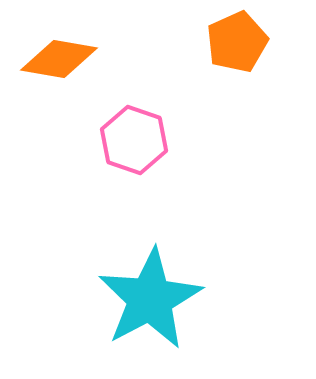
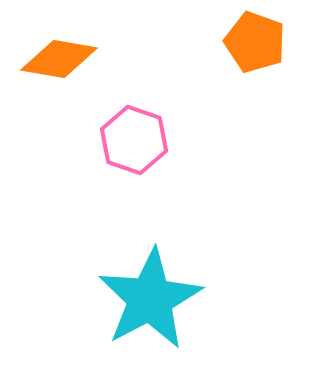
orange pentagon: moved 18 px right; rotated 28 degrees counterclockwise
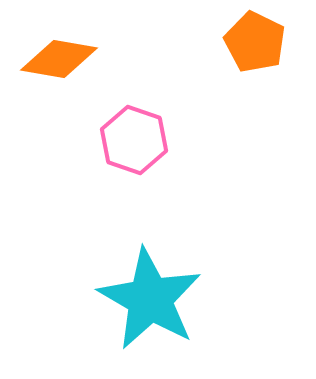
orange pentagon: rotated 6 degrees clockwise
cyan star: rotated 14 degrees counterclockwise
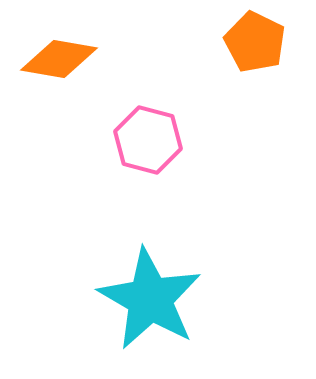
pink hexagon: moved 14 px right; rotated 4 degrees counterclockwise
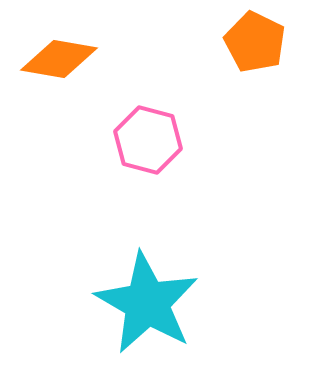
cyan star: moved 3 px left, 4 px down
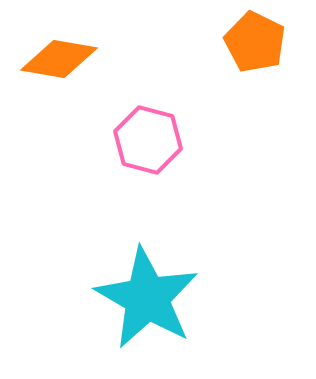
cyan star: moved 5 px up
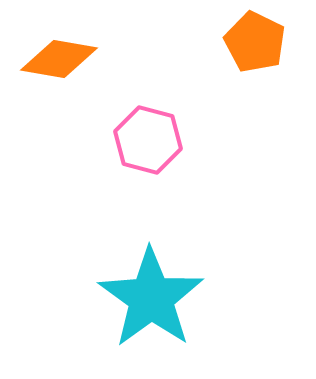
cyan star: moved 4 px right; rotated 6 degrees clockwise
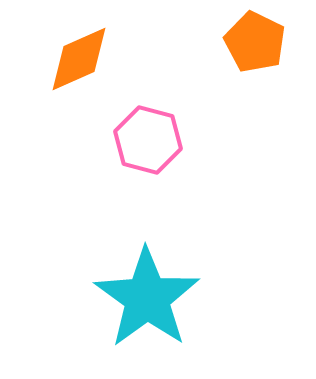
orange diamond: moved 20 px right; rotated 34 degrees counterclockwise
cyan star: moved 4 px left
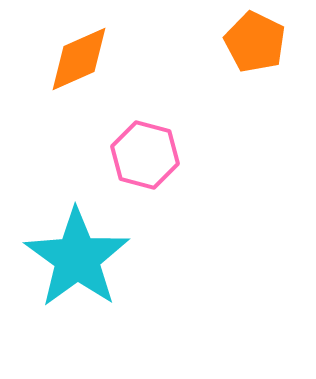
pink hexagon: moved 3 px left, 15 px down
cyan star: moved 70 px left, 40 px up
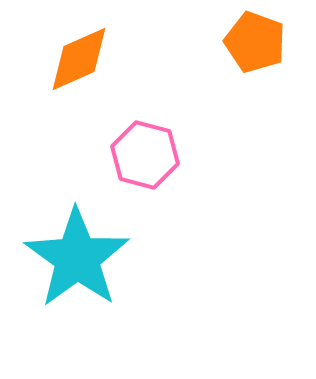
orange pentagon: rotated 6 degrees counterclockwise
